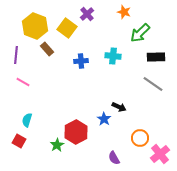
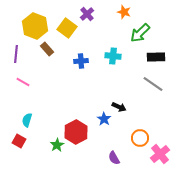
purple line: moved 1 px up
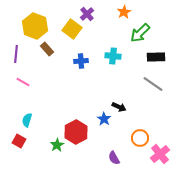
orange star: rotated 24 degrees clockwise
yellow square: moved 5 px right, 1 px down
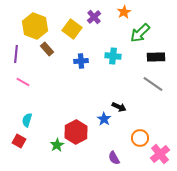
purple cross: moved 7 px right, 3 px down
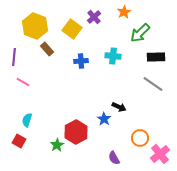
purple line: moved 2 px left, 3 px down
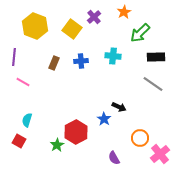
brown rectangle: moved 7 px right, 14 px down; rotated 64 degrees clockwise
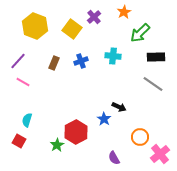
purple line: moved 4 px right, 4 px down; rotated 36 degrees clockwise
blue cross: rotated 16 degrees counterclockwise
orange circle: moved 1 px up
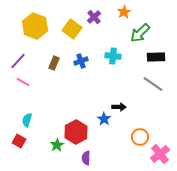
black arrow: rotated 24 degrees counterclockwise
purple semicircle: moved 28 px left; rotated 32 degrees clockwise
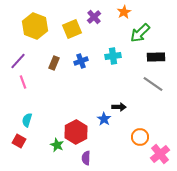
yellow square: rotated 30 degrees clockwise
cyan cross: rotated 14 degrees counterclockwise
pink line: rotated 40 degrees clockwise
green star: rotated 16 degrees counterclockwise
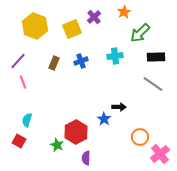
cyan cross: moved 2 px right
